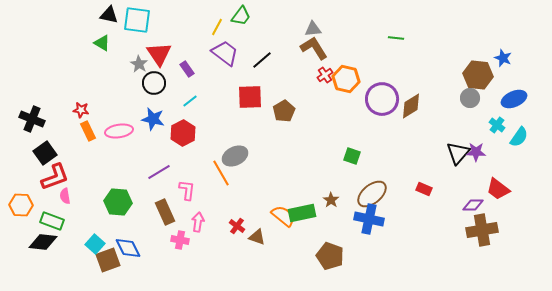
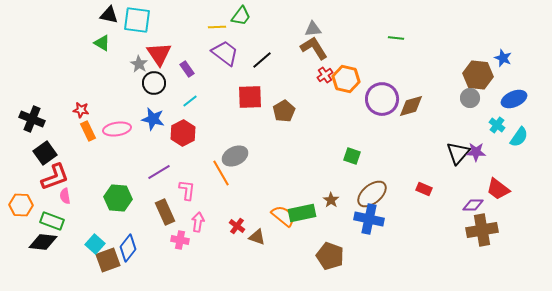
yellow line at (217, 27): rotated 60 degrees clockwise
brown diamond at (411, 106): rotated 16 degrees clockwise
pink ellipse at (119, 131): moved 2 px left, 2 px up
green hexagon at (118, 202): moved 4 px up
blue diamond at (128, 248): rotated 64 degrees clockwise
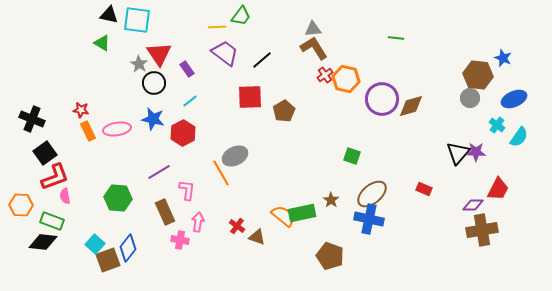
red trapezoid at (498, 189): rotated 100 degrees counterclockwise
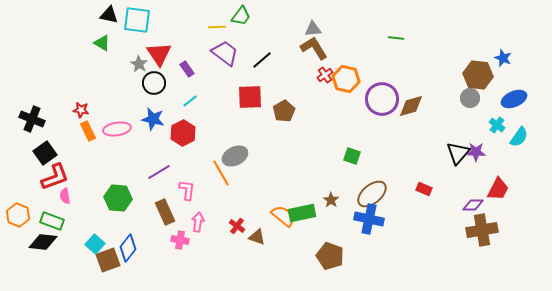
orange hexagon at (21, 205): moved 3 px left, 10 px down; rotated 20 degrees clockwise
